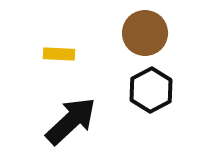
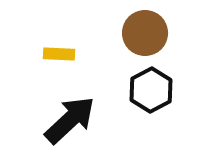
black arrow: moved 1 px left, 1 px up
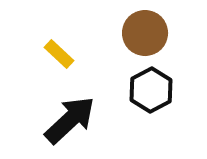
yellow rectangle: rotated 40 degrees clockwise
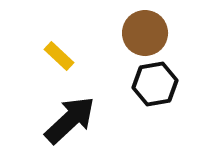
yellow rectangle: moved 2 px down
black hexagon: moved 4 px right, 6 px up; rotated 18 degrees clockwise
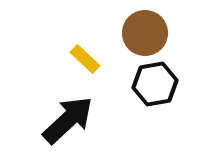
yellow rectangle: moved 26 px right, 3 px down
black arrow: moved 2 px left
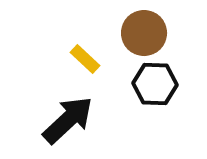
brown circle: moved 1 px left
black hexagon: rotated 12 degrees clockwise
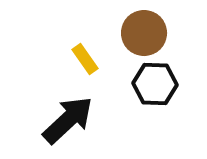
yellow rectangle: rotated 12 degrees clockwise
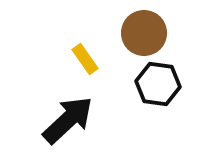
black hexagon: moved 3 px right; rotated 6 degrees clockwise
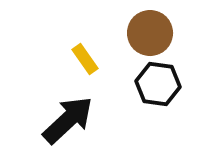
brown circle: moved 6 px right
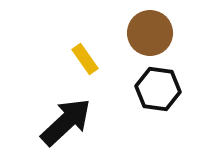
black hexagon: moved 5 px down
black arrow: moved 2 px left, 2 px down
